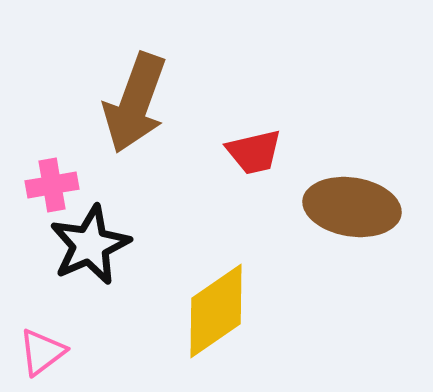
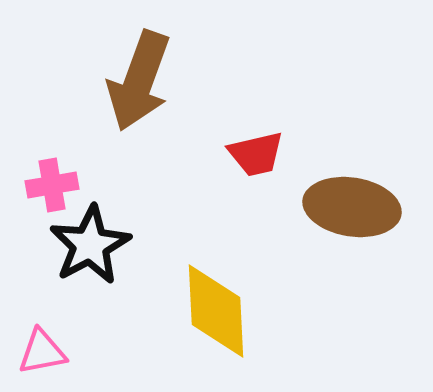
brown arrow: moved 4 px right, 22 px up
red trapezoid: moved 2 px right, 2 px down
black star: rotated 4 degrees counterclockwise
yellow diamond: rotated 58 degrees counterclockwise
pink triangle: rotated 26 degrees clockwise
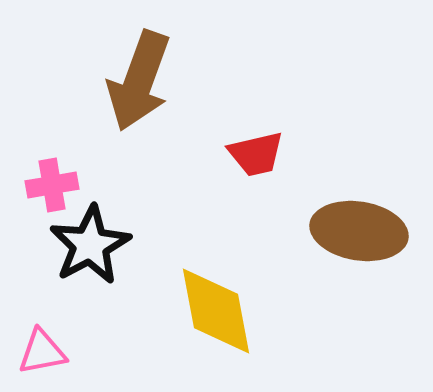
brown ellipse: moved 7 px right, 24 px down
yellow diamond: rotated 8 degrees counterclockwise
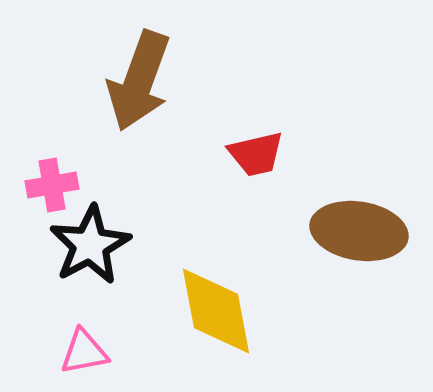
pink triangle: moved 42 px right
